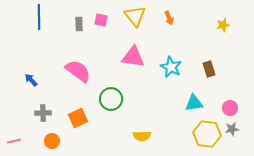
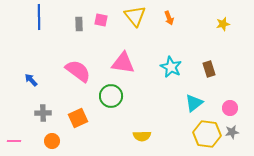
yellow star: moved 1 px up
pink triangle: moved 10 px left, 6 px down
green circle: moved 3 px up
cyan triangle: rotated 30 degrees counterclockwise
gray star: moved 3 px down
pink line: rotated 16 degrees clockwise
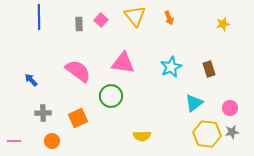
pink square: rotated 32 degrees clockwise
cyan star: rotated 20 degrees clockwise
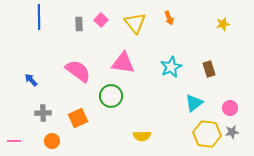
yellow triangle: moved 7 px down
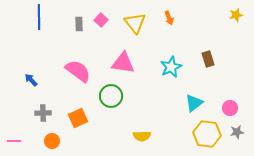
yellow star: moved 13 px right, 9 px up
brown rectangle: moved 1 px left, 10 px up
gray star: moved 5 px right
